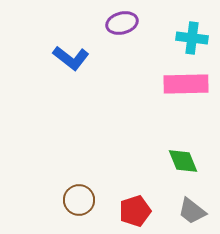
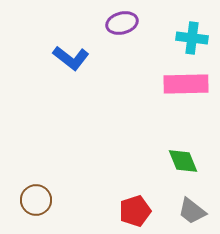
brown circle: moved 43 px left
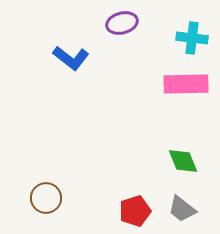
brown circle: moved 10 px right, 2 px up
gray trapezoid: moved 10 px left, 2 px up
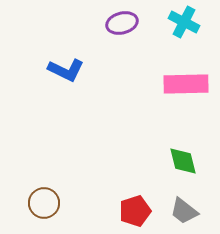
cyan cross: moved 8 px left, 16 px up; rotated 20 degrees clockwise
blue L-shape: moved 5 px left, 12 px down; rotated 12 degrees counterclockwise
green diamond: rotated 8 degrees clockwise
brown circle: moved 2 px left, 5 px down
gray trapezoid: moved 2 px right, 2 px down
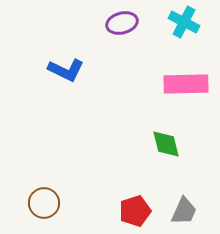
green diamond: moved 17 px left, 17 px up
gray trapezoid: rotated 104 degrees counterclockwise
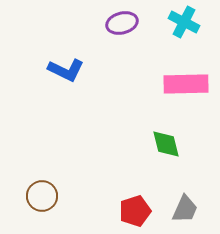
brown circle: moved 2 px left, 7 px up
gray trapezoid: moved 1 px right, 2 px up
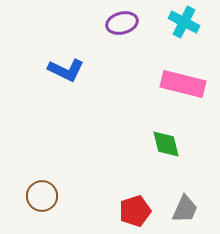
pink rectangle: moved 3 px left; rotated 15 degrees clockwise
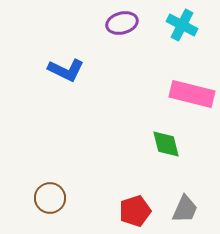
cyan cross: moved 2 px left, 3 px down
pink rectangle: moved 9 px right, 10 px down
brown circle: moved 8 px right, 2 px down
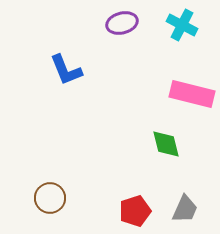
blue L-shape: rotated 42 degrees clockwise
